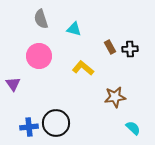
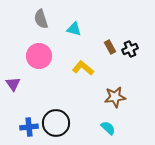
black cross: rotated 21 degrees counterclockwise
cyan semicircle: moved 25 px left
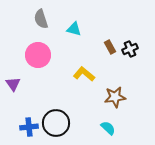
pink circle: moved 1 px left, 1 px up
yellow L-shape: moved 1 px right, 6 px down
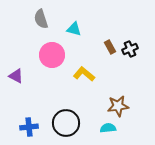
pink circle: moved 14 px right
purple triangle: moved 3 px right, 8 px up; rotated 28 degrees counterclockwise
brown star: moved 3 px right, 9 px down
black circle: moved 10 px right
cyan semicircle: rotated 49 degrees counterclockwise
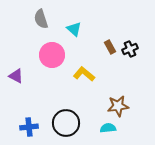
cyan triangle: rotated 28 degrees clockwise
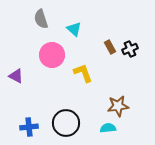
yellow L-shape: moved 1 px left, 1 px up; rotated 30 degrees clockwise
